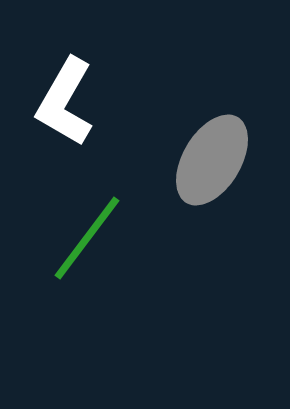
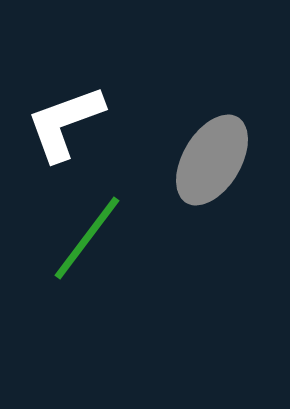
white L-shape: moved 21 px down; rotated 40 degrees clockwise
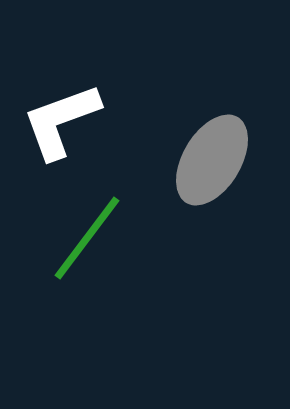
white L-shape: moved 4 px left, 2 px up
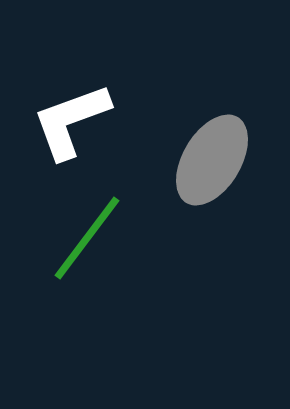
white L-shape: moved 10 px right
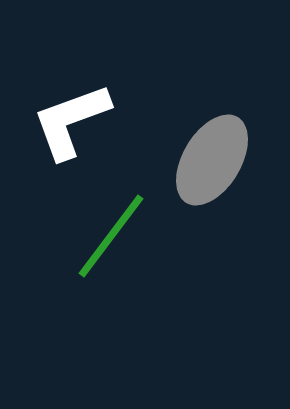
green line: moved 24 px right, 2 px up
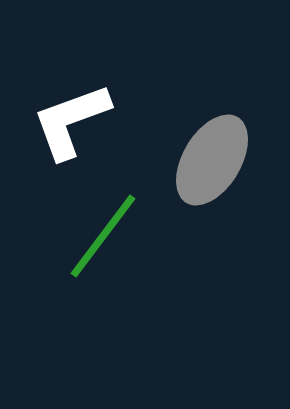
green line: moved 8 px left
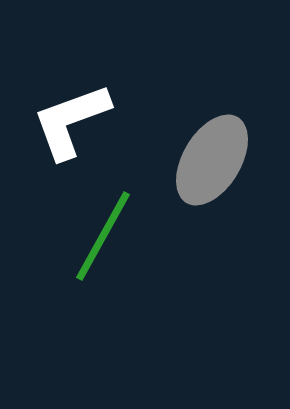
green line: rotated 8 degrees counterclockwise
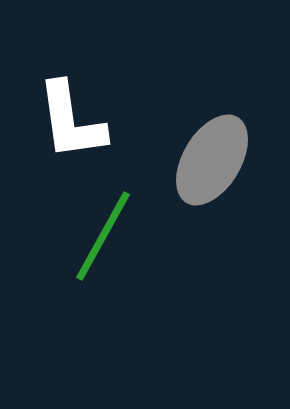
white L-shape: rotated 78 degrees counterclockwise
